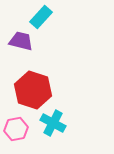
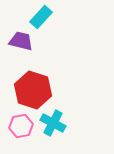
pink hexagon: moved 5 px right, 3 px up
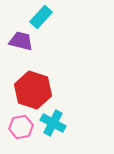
pink hexagon: moved 1 px down
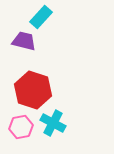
purple trapezoid: moved 3 px right
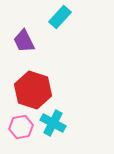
cyan rectangle: moved 19 px right
purple trapezoid: rotated 130 degrees counterclockwise
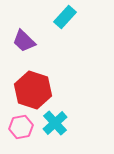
cyan rectangle: moved 5 px right
purple trapezoid: rotated 20 degrees counterclockwise
cyan cross: moved 2 px right; rotated 20 degrees clockwise
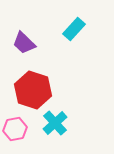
cyan rectangle: moved 9 px right, 12 px down
purple trapezoid: moved 2 px down
pink hexagon: moved 6 px left, 2 px down
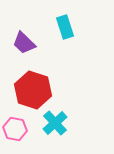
cyan rectangle: moved 9 px left, 2 px up; rotated 60 degrees counterclockwise
pink hexagon: rotated 20 degrees clockwise
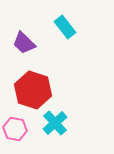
cyan rectangle: rotated 20 degrees counterclockwise
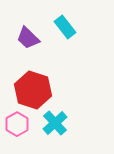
purple trapezoid: moved 4 px right, 5 px up
pink hexagon: moved 2 px right, 5 px up; rotated 20 degrees clockwise
